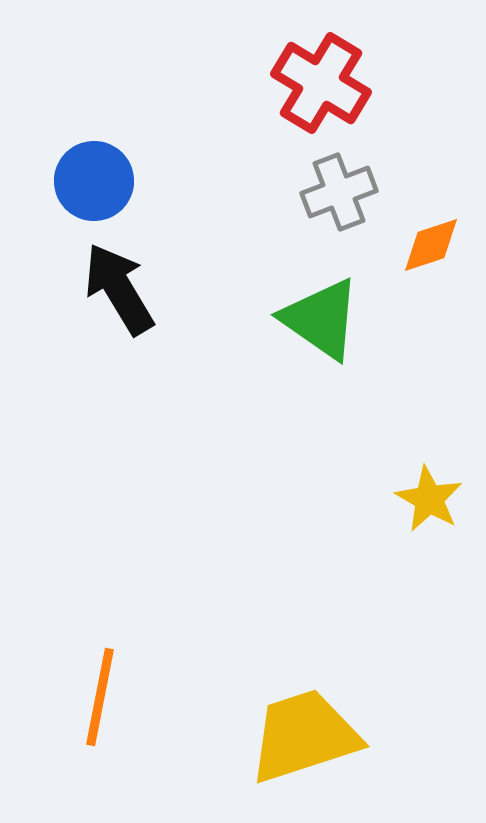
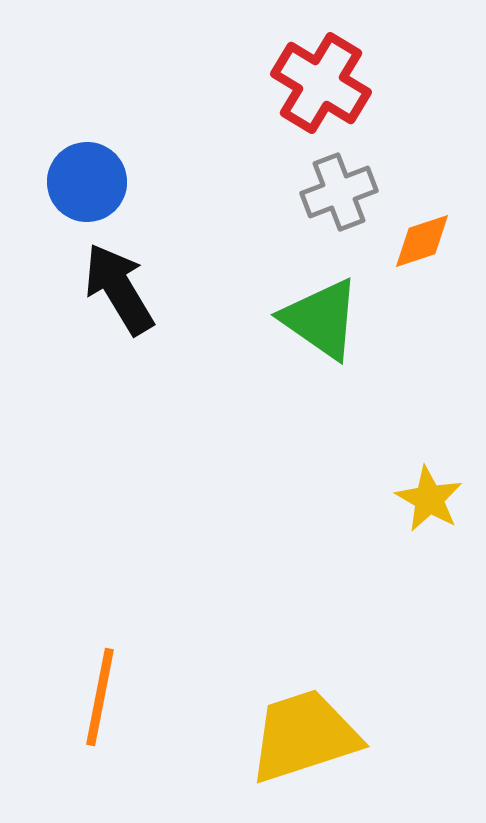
blue circle: moved 7 px left, 1 px down
orange diamond: moved 9 px left, 4 px up
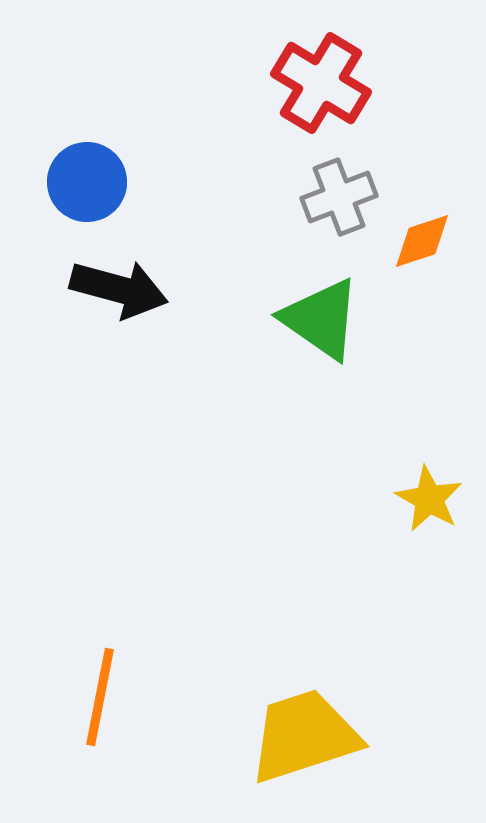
gray cross: moved 5 px down
black arrow: rotated 136 degrees clockwise
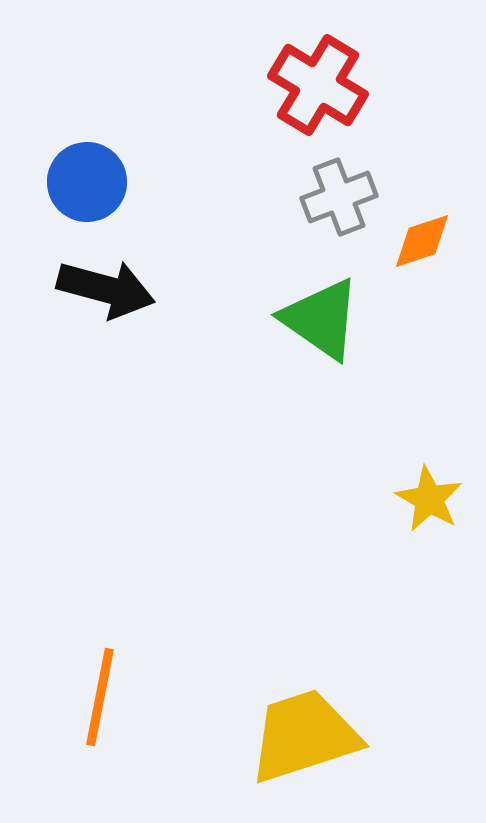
red cross: moved 3 px left, 2 px down
black arrow: moved 13 px left
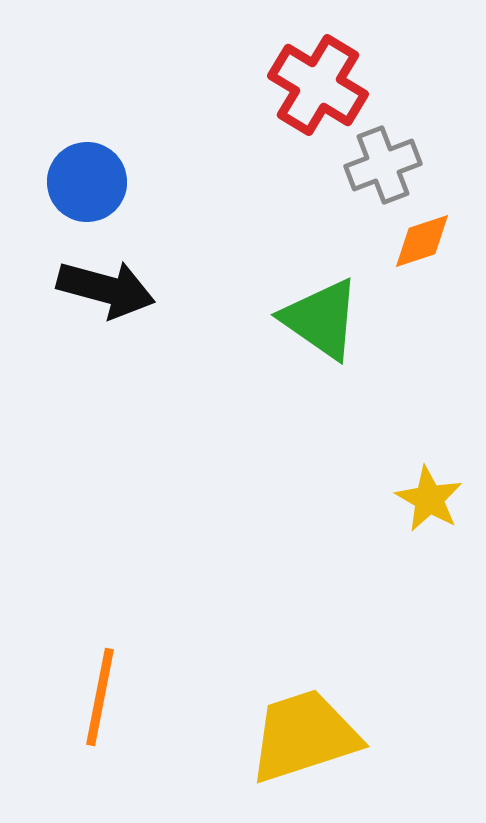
gray cross: moved 44 px right, 32 px up
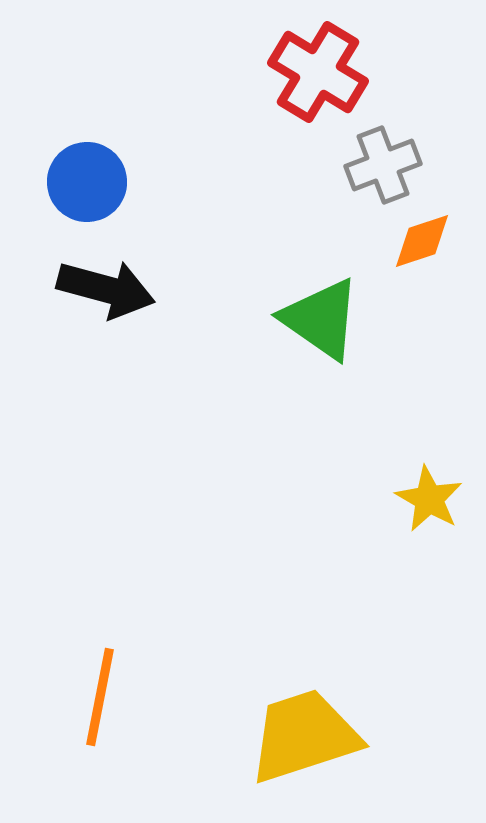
red cross: moved 13 px up
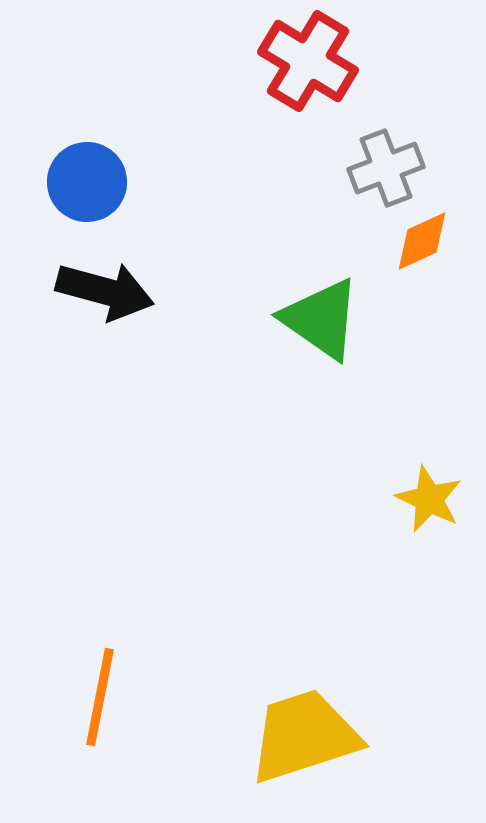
red cross: moved 10 px left, 11 px up
gray cross: moved 3 px right, 3 px down
orange diamond: rotated 6 degrees counterclockwise
black arrow: moved 1 px left, 2 px down
yellow star: rotated 4 degrees counterclockwise
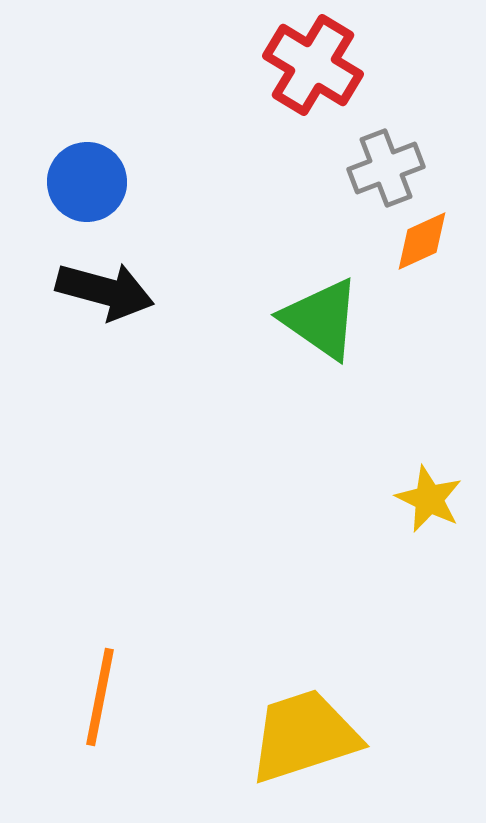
red cross: moved 5 px right, 4 px down
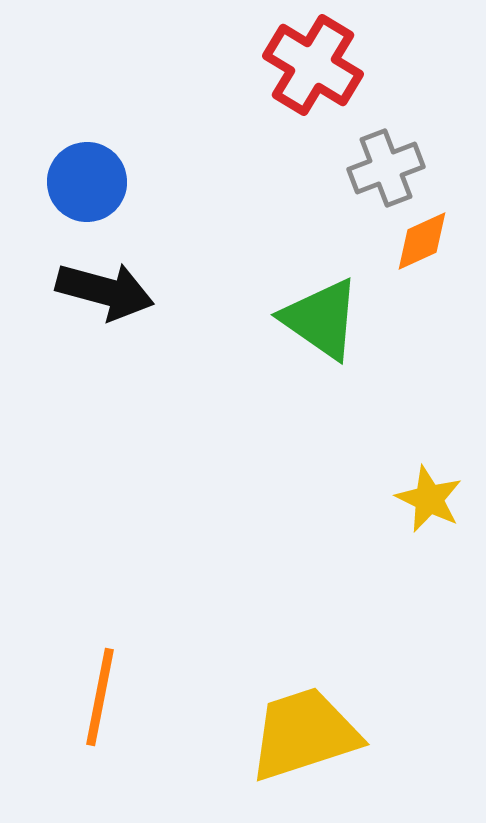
yellow trapezoid: moved 2 px up
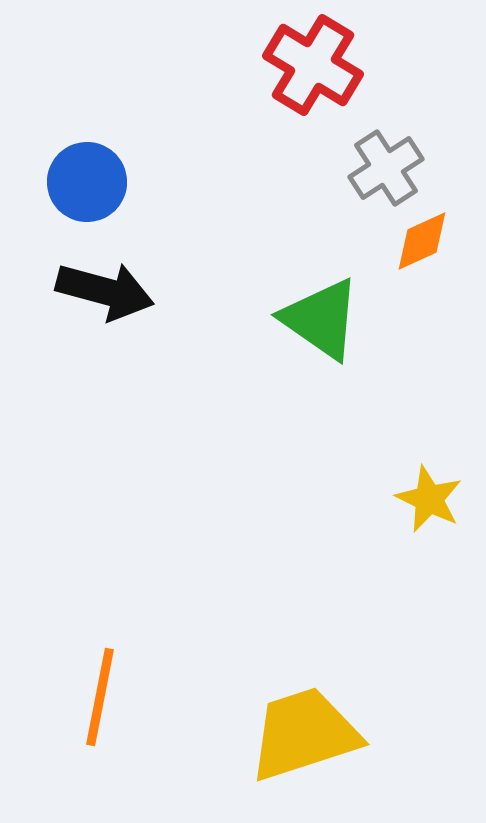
gray cross: rotated 12 degrees counterclockwise
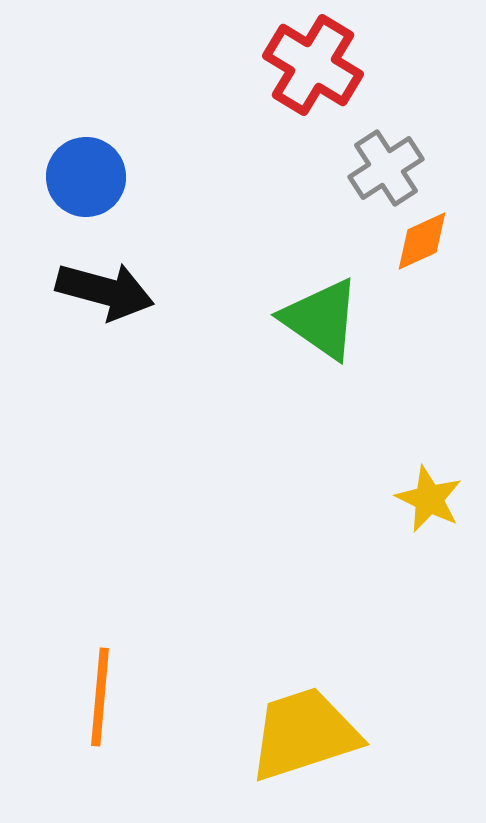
blue circle: moved 1 px left, 5 px up
orange line: rotated 6 degrees counterclockwise
